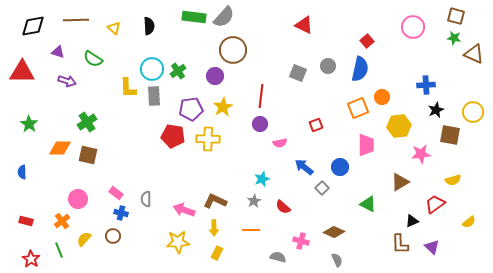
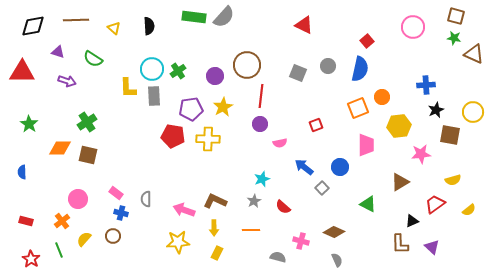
brown circle at (233, 50): moved 14 px right, 15 px down
yellow semicircle at (469, 222): moved 12 px up
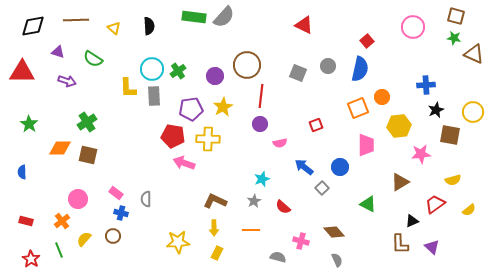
pink arrow at (184, 210): moved 47 px up
brown diamond at (334, 232): rotated 25 degrees clockwise
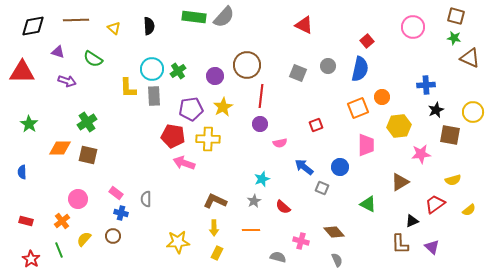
brown triangle at (474, 54): moved 4 px left, 4 px down
gray square at (322, 188): rotated 24 degrees counterclockwise
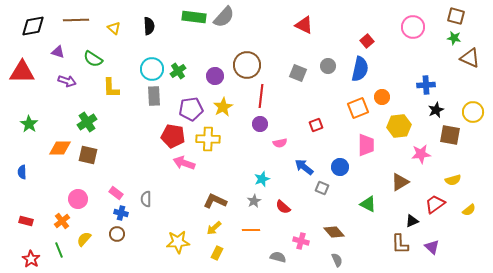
yellow L-shape at (128, 88): moved 17 px left
yellow arrow at (214, 228): rotated 49 degrees clockwise
brown circle at (113, 236): moved 4 px right, 2 px up
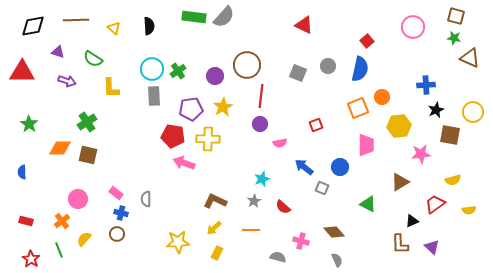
yellow semicircle at (469, 210): rotated 32 degrees clockwise
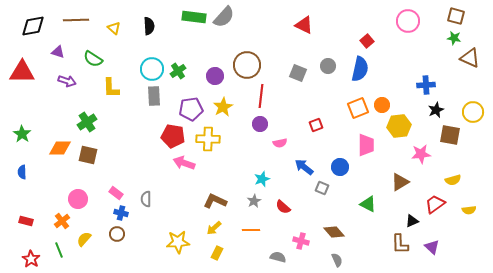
pink circle at (413, 27): moved 5 px left, 6 px up
orange circle at (382, 97): moved 8 px down
green star at (29, 124): moved 7 px left, 10 px down
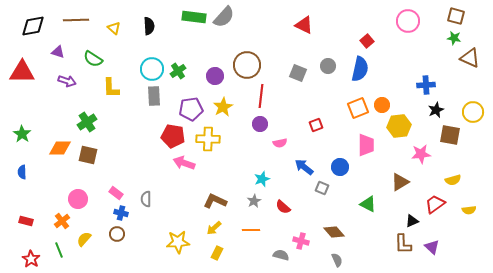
brown L-shape at (400, 244): moved 3 px right
gray semicircle at (278, 257): moved 3 px right, 2 px up
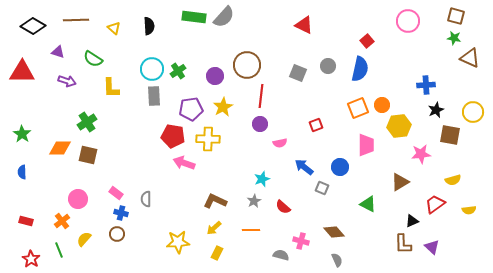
black diamond at (33, 26): rotated 40 degrees clockwise
